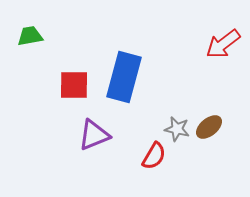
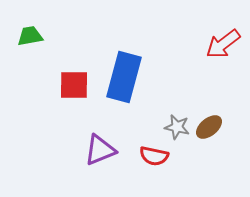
gray star: moved 2 px up
purple triangle: moved 6 px right, 15 px down
red semicircle: rotated 72 degrees clockwise
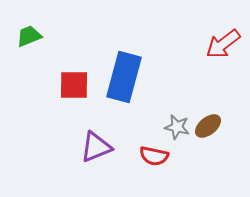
green trapezoid: moved 1 px left; rotated 12 degrees counterclockwise
brown ellipse: moved 1 px left, 1 px up
purple triangle: moved 4 px left, 3 px up
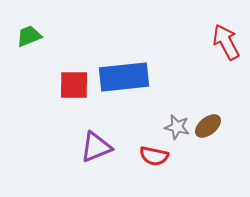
red arrow: moved 3 px right, 2 px up; rotated 99 degrees clockwise
blue rectangle: rotated 69 degrees clockwise
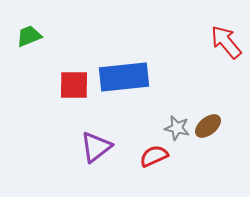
red arrow: rotated 12 degrees counterclockwise
gray star: moved 1 px down
purple triangle: rotated 16 degrees counterclockwise
red semicircle: rotated 144 degrees clockwise
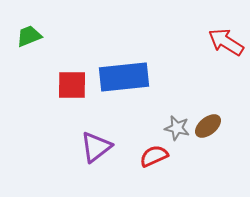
red arrow: rotated 18 degrees counterclockwise
red square: moved 2 px left
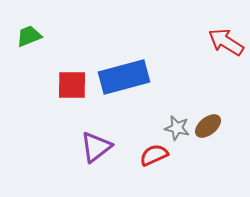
blue rectangle: rotated 9 degrees counterclockwise
red semicircle: moved 1 px up
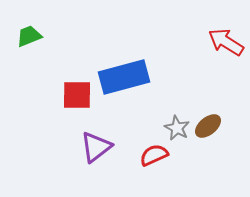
red square: moved 5 px right, 10 px down
gray star: rotated 15 degrees clockwise
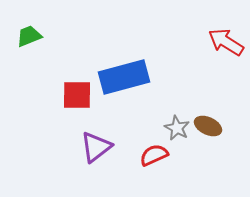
brown ellipse: rotated 64 degrees clockwise
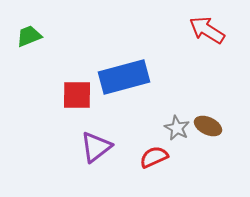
red arrow: moved 19 px left, 12 px up
red semicircle: moved 2 px down
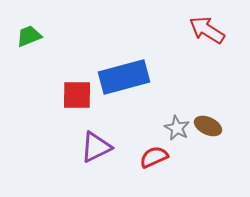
purple triangle: rotated 12 degrees clockwise
